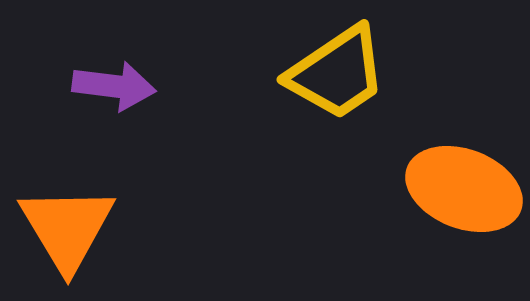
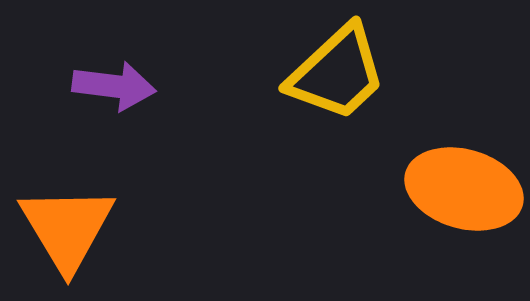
yellow trapezoid: rotated 9 degrees counterclockwise
orange ellipse: rotated 5 degrees counterclockwise
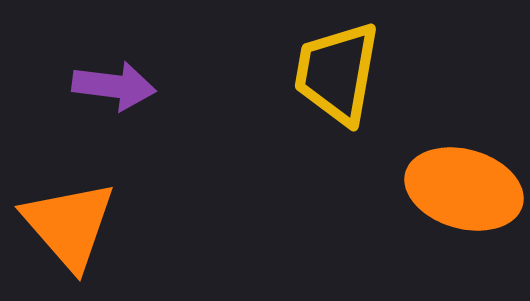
yellow trapezoid: rotated 143 degrees clockwise
orange triangle: moved 2 px right, 3 px up; rotated 10 degrees counterclockwise
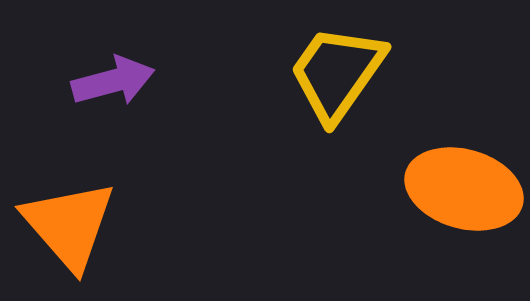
yellow trapezoid: rotated 25 degrees clockwise
purple arrow: moved 1 px left, 5 px up; rotated 22 degrees counterclockwise
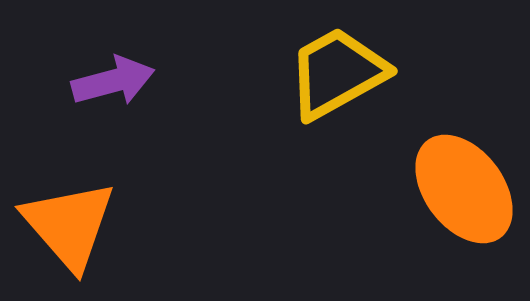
yellow trapezoid: rotated 26 degrees clockwise
orange ellipse: rotated 37 degrees clockwise
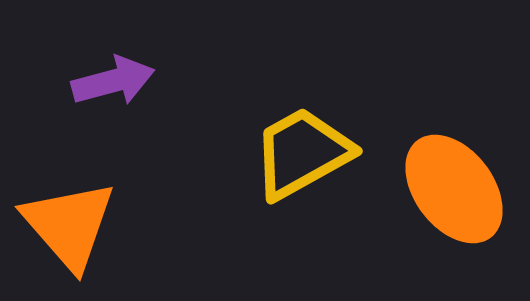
yellow trapezoid: moved 35 px left, 80 px down
orange ellipse: moved 10 px left
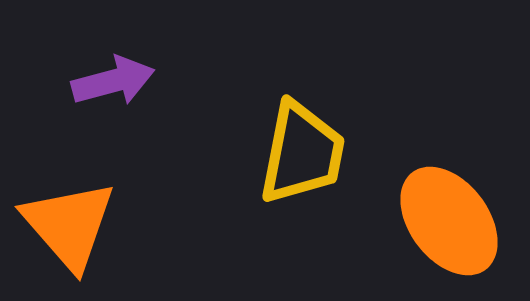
yellow trapezoid: rotated 130 degrees clockwise
orange ellipse: moved 5 px left, 32 px down
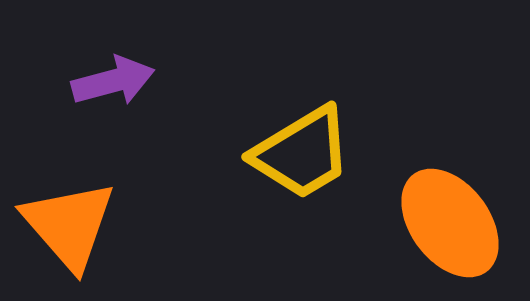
yellow trapezoid: rotated 48 degrees clockwise
orange ellipse: moved 1 px right, 2 px down
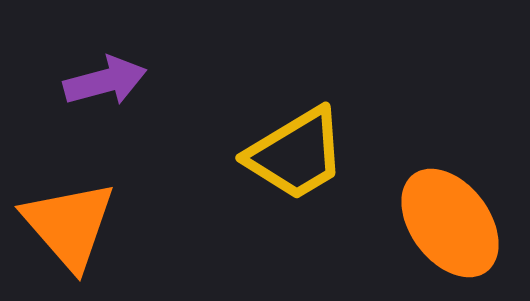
purple arrow: moved 8 px left
yellow trapezoid: moved 6 px left, 1 px down
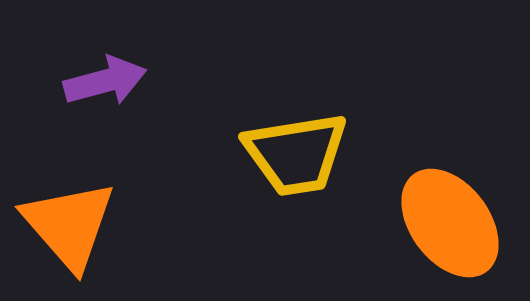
yellow trapezoid: rotated 22 degrees clockwise
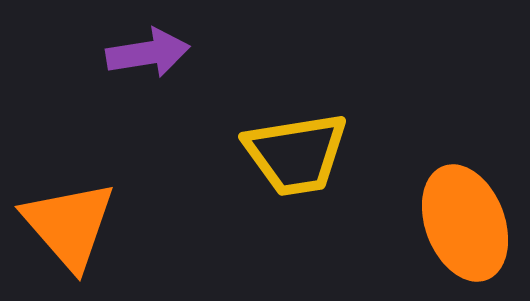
purple arrow: moved 43 px right, 28 px up; rotated 6 degrees clockwise
orange ellipse: moved 15 px right; rotated 16 degrees clockwise
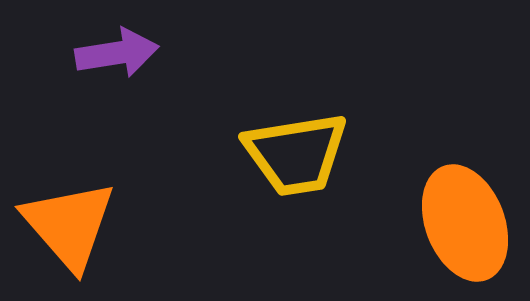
purple arrow: moved 31 px left
